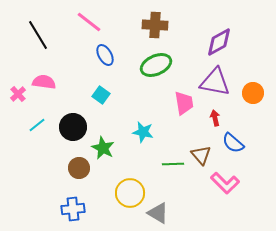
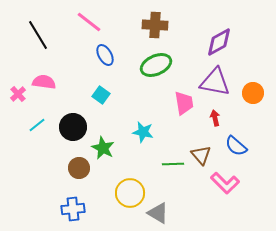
blue semicircle: moved 3 px right, 3 px down
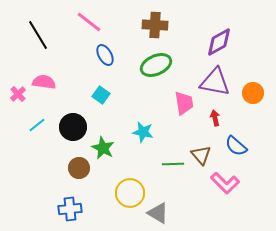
blue cross: moved 3 px left
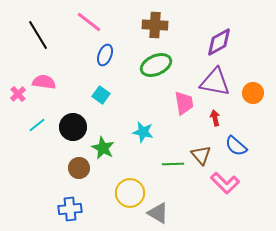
blue ellipse: rotated 50 degrees clockwise
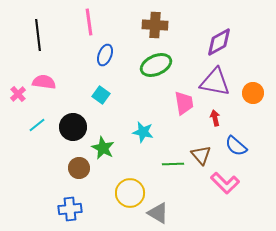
pink line: rotated 44 degrees clockwise
black line: rotated 24 degrees clockwise
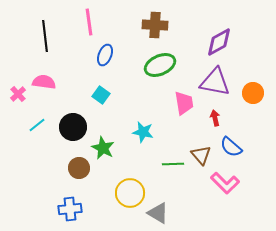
black line: moved 7 px right, 1 px down
green ellipse: moved 4 px right
blue semicircle: moved 5 px left, 1 px down
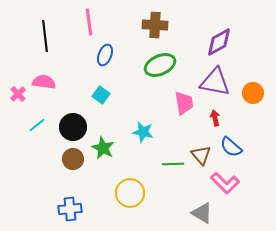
brown circle: moved 6 px left, 9 px up
gray triangle: moved 44 px right
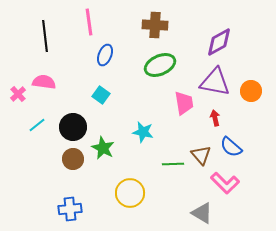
orange circle: moved 2 px left, 2 px up
